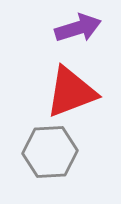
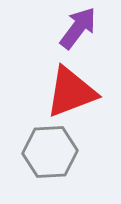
purple arrow: rotated 36 degrees counterclockwise
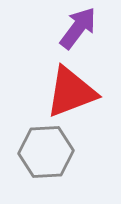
gray hexagon: moved 4 px left
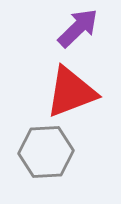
purple arrow: rotated 9 degrees clockwise
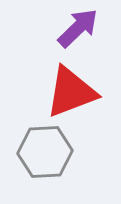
gray hexagon: moved 1 px left
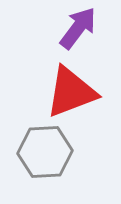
purple arrow: rotated 9 degrees counterclockwise
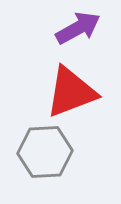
purple arrow: rotated 24 degrees clockwise
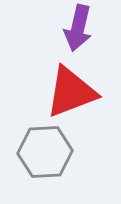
purple arrow: rotated 132 degrees clockwise
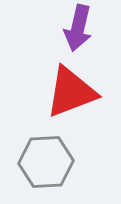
gray hexagon: moved 1 px right, 10 px down
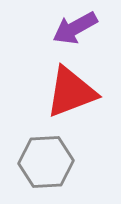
purple arrow: moved 3 px left; rotated 48 degrees clockwise
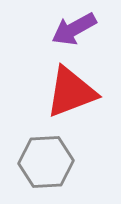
purple arrow: moved 1 px left, 1 px down
